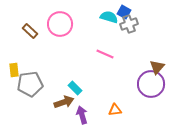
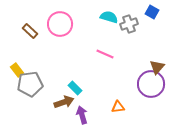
blue square: moved 28 px right
yellow rectangle: moved 3 px right; rotated 32 degrees counterclockwise
orange triangle: moved 3 px right, 3 px up
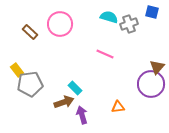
blue square: rotated 16 degrees counterclockwise
brown rectangle: moved 1 px down
